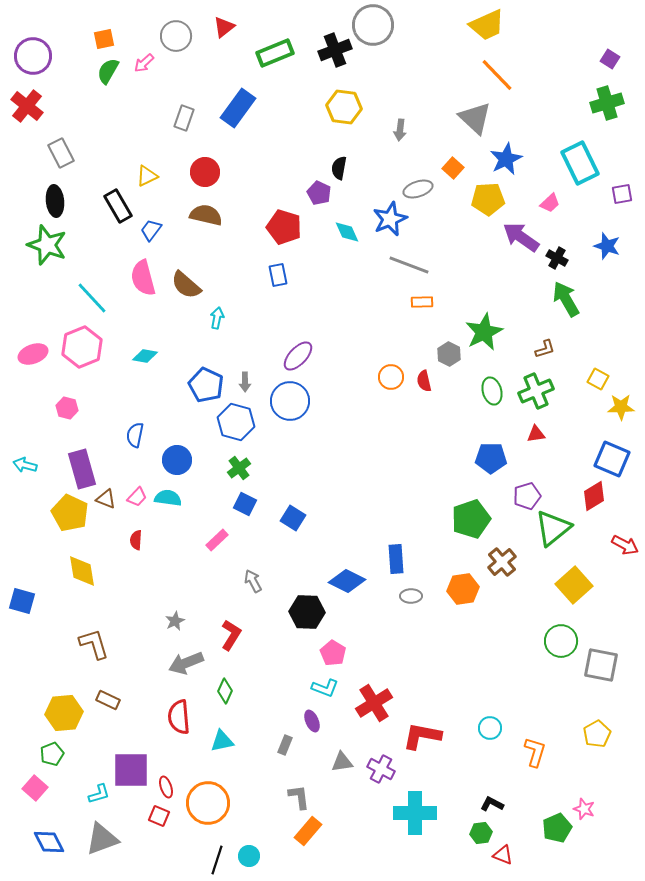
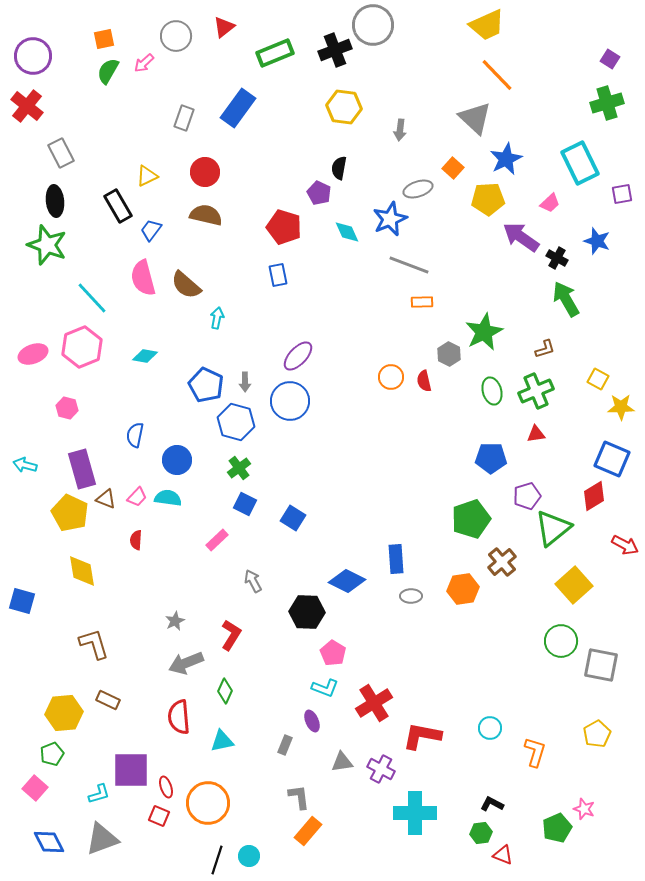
blue star at (607, 246): moved 10 px left, 5 px up
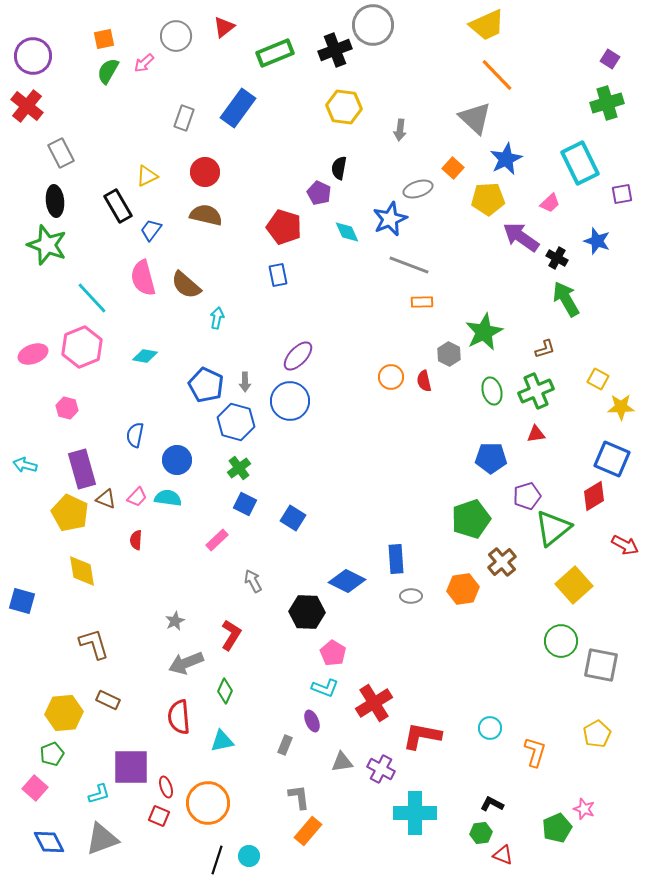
purple square at (131, 770): moved 3 px up
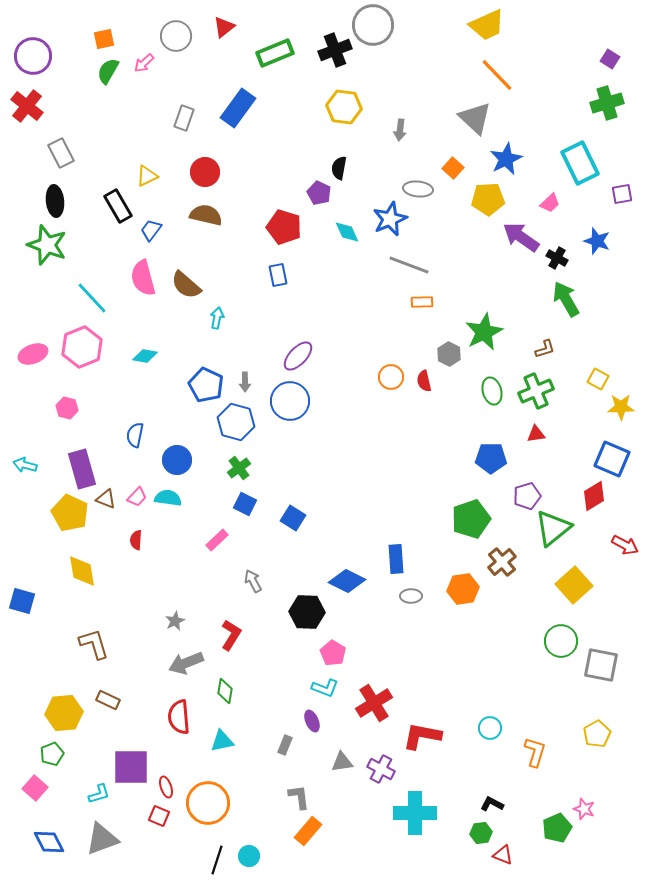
gray ellipse at (418, 189): rotated 24 degrees clockwise
green diamond at (225, 691): rotated 15 degrees counterclockwise
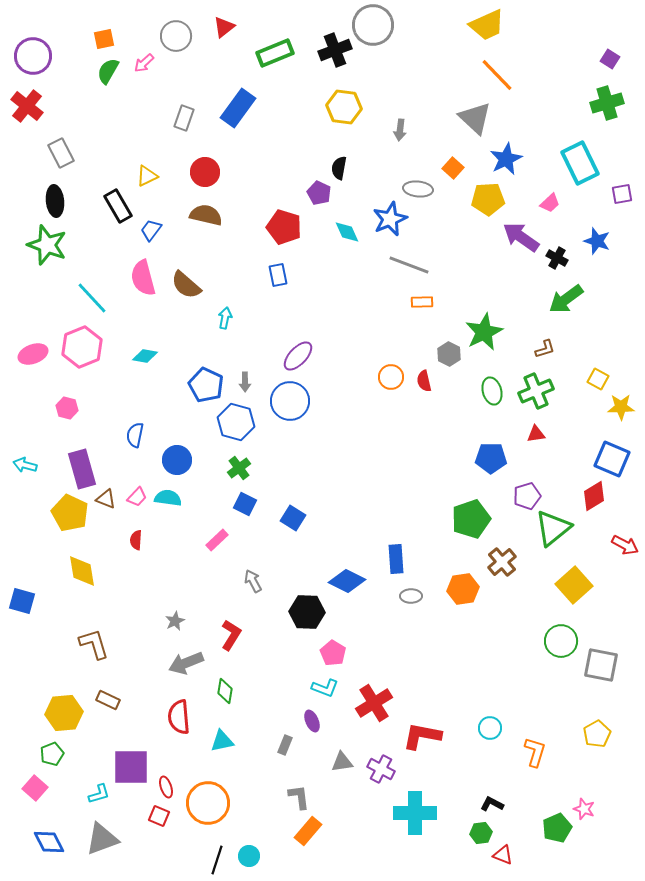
green arrow at (566, 299): rotated 96 degrees counterclockwise
cyan arrow at (217, 318): moved 8 px right
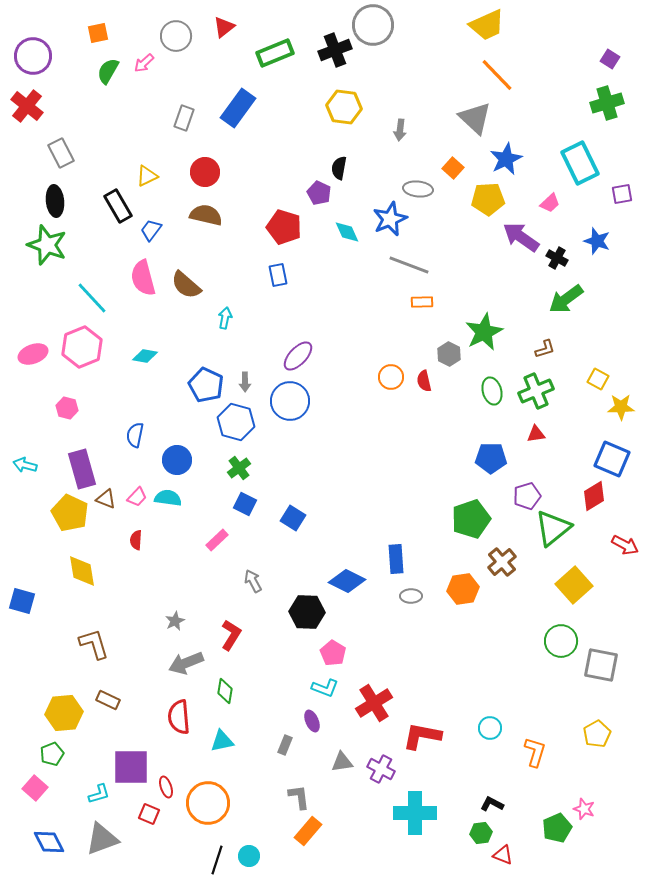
orange square at (104, 39): moved 6 px left, 6 px up
red square at (159, 816): moved 10 px left, 2 px up
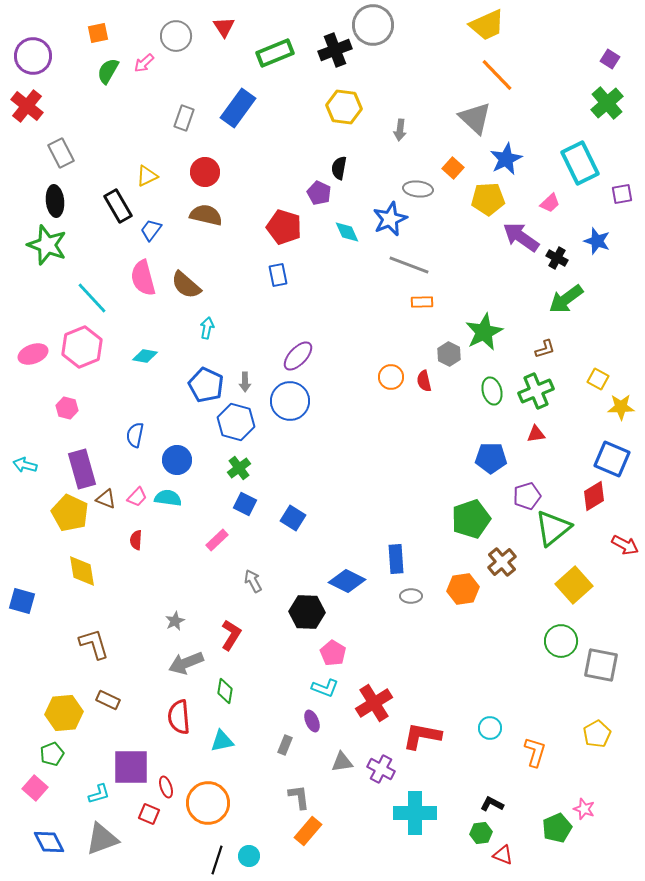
red triangle at (224, 27): rotated 25 degrees counterclockwise
green cross at (607, 103): rotated 24 degrees counterclockwise
cyan arrow at (225, 318): moved 18 px left, 10 px down
